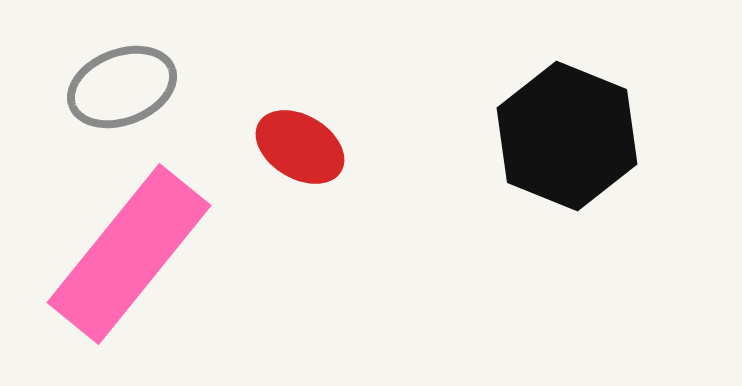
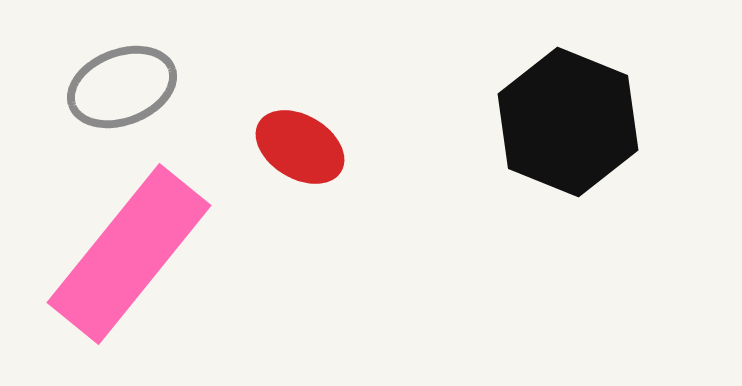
black hexagon: moved 1 px right, 14 px up
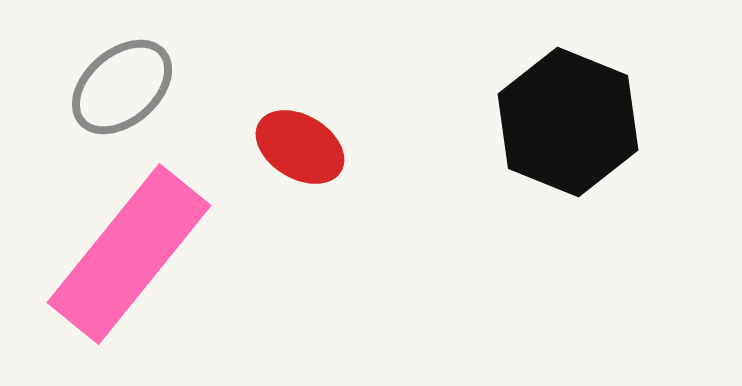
gray ellipse: rotated 20 degrees counterclockwise
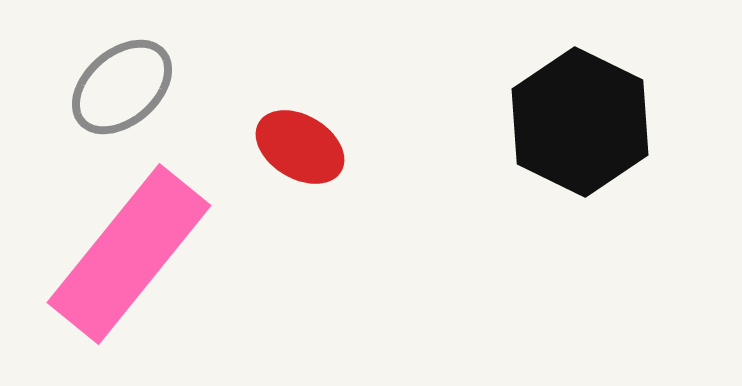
black hexagon: moved 12 px right; rotated 4 degrees clockwise
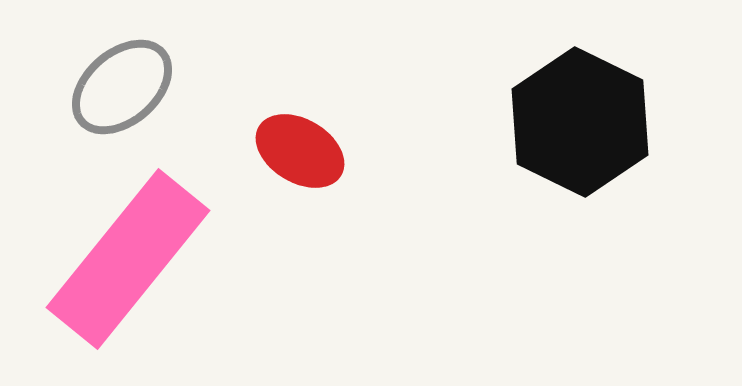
red ellipse: moved 4 px down
pink rectangle: moved 1 px left, 5 px down
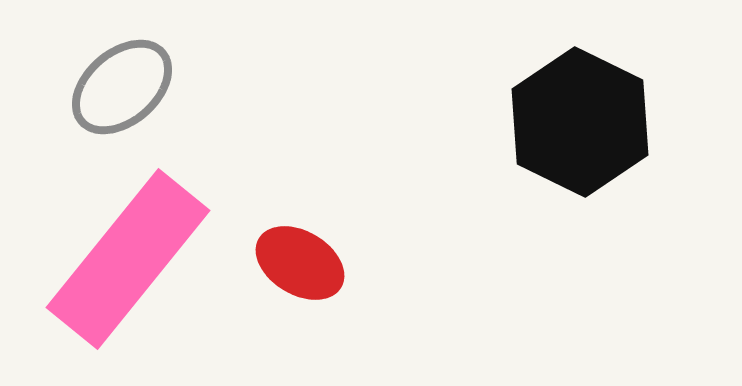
red ellipse: moved 112 px down
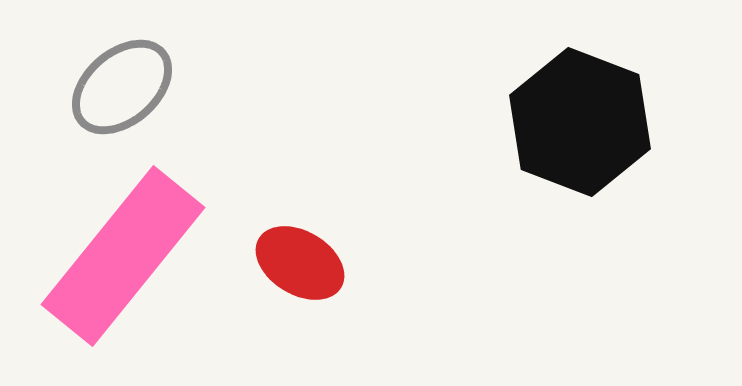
black hexagon: rotated 5 degrees counterclockwise
pink rectangle: moved 5 px left, 3 px up
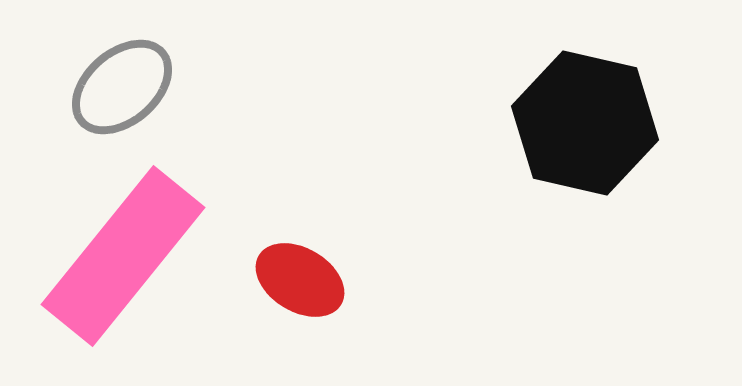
black hexagon: moved 5 px right, 1 px down; rotated 8 degrees counterclockwise
red ellipse: moved 17 px down
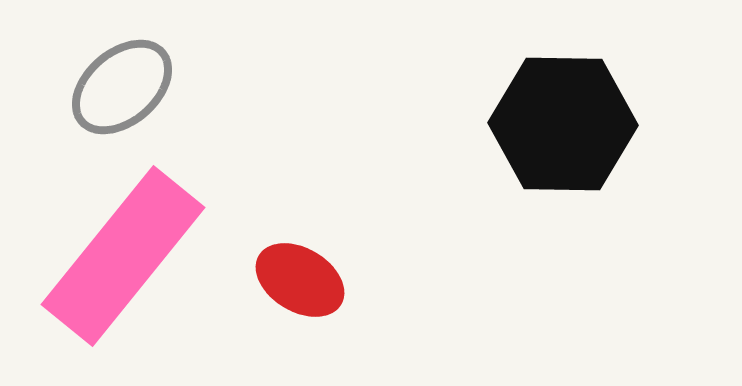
black hexagon: moved 22 px left, 1 px down; rotated 12 degrees counterclockwise
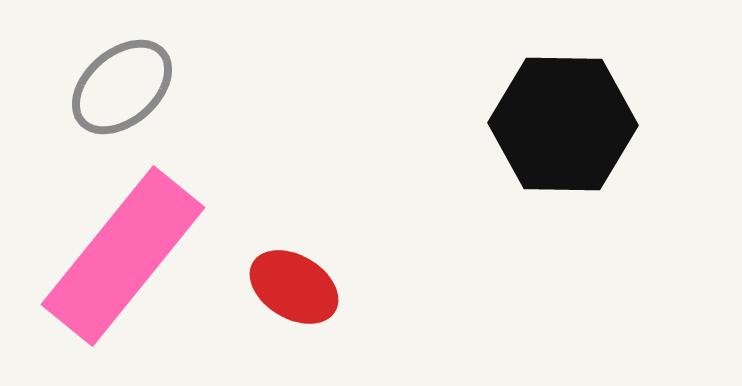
red ellipse: moved 6 px left, 7 px down
